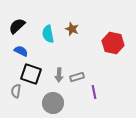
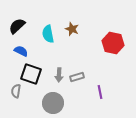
purple line: moved 6 px right
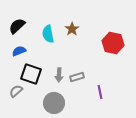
brown star: rotated 16 degrees clockwise
blue semicircle: moved 2 px left; rotated 48 degrees counterclockwise
gray semicircle: rotated 40 degrees clockwise
gray circle: moved 1 px right
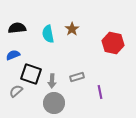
black semicircle: moved 2 px down; rotated 36 degrees clockwise
blue semicircle: moved 6 px left, 4 px down
gray arrow: moved 7 px left, 6 px down
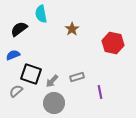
black semicircle: moved 2 px right, 1 px down; rotated 30 degrees counterclockwise
cyan semicircle: moved 7 px left, 20 px up
gray arrow: rotated 40 degrees clockwise
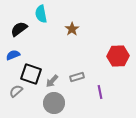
red hexagon: moved 5 px right, 13 px down; rotated 15 degrees counterclockwise
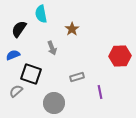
black semicircle: rotated 18 degrees counterclockwise
red hexagon: moved 2 px right
gray arrow: moved 33 px up; rotated 64 degrees counterclockwise
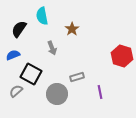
cyan semicircle: moved 1 px right, 2 px down
red hexagon: moved 2 px right; rotated 20 degrees clockwise
black square: rotated 10 degrees clockwise
gray circle: moved 3 px right, 9 px up
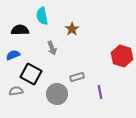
black semicircle: moved 1 px right, 1 px down; rotated 54 degrees clockwise
gray semicircle: rotated 32 degrees clockwise
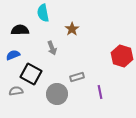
cyan semicircle: moved 1 px right, 3 px up
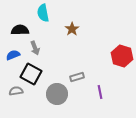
gray arrow: moved 17 px left
